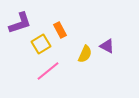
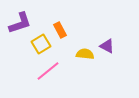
yellow semicircle: rotated 108 degrees counterclockwise
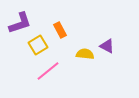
yellow square: moved 3 px left, 1 px down
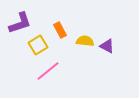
yellow semicircle: moved 13 px up
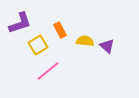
purple triangle: rotated 14 degrees clockwise
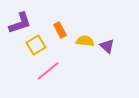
yellow square: moved 2 px left
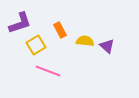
pink line: rotated 60 degrees clockwise
